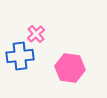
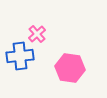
pink cross: moved 1 px right
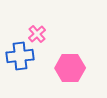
pink hexagon: rotated 8 degrees counterclockwise
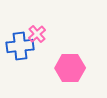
blue cross: moved 10 px up
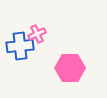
pink cross: rotated 18 degrees clockwise
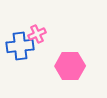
pink hexagon: moved 2 px up
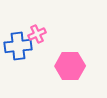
blue cross: moved 2 px left
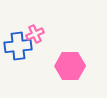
pink cross: moved 2 px left
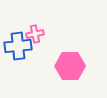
pink cross: rotated 12 degrees clockwise
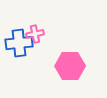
blue cross: moved 1 px right, 3 px up
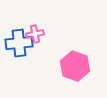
pink hexagon: moved 5 px right; rotated 20 degrees clockwise
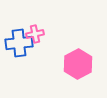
pink hexagon: moved 3 px right, 2 px up; rotated 12 degrees clockwise
